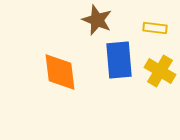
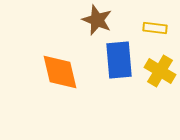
orange diamond: rotated 6 degrees counterclockwise
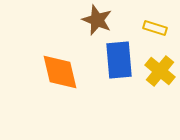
yellow rectangle: rotated 10 degrees clockwise
yellow cross: rotated 8 degrees clockwise
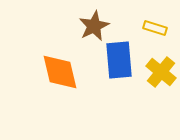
brown star: moved 3 px left, 6 px down; rotated 24 degrees clockwise
yellow cross: moved 1 px right, 1 px down
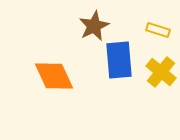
yellow rectangle: moved 3 px right, 2 px down
orange diamond: moved 6 px left, 4 px down; rotated 12 degrees counterclockwise
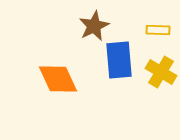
yellow rectangle: rotated 15 degrees counterclockwise
yellow cross: rotated 8 degrees counterclockwise
orange diamond: moved 4 px right, 3 px down
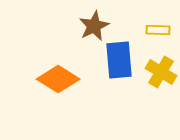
orange diamond: rotated 33 degrees counterclockwise
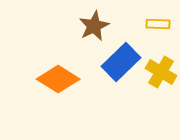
yellow rectangle: moved 6 px up
blue rectangle: moved 2 px right, 2 px down; rotated 51 degrees clockwise
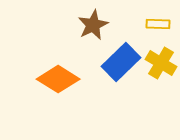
brown star: moved 1 px left, 1 px up
yellow cross: moved 9 px up
